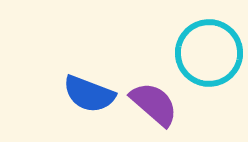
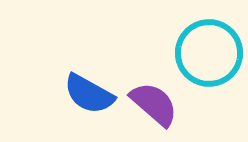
blue semicircle: rotated 8 degrees clockwise
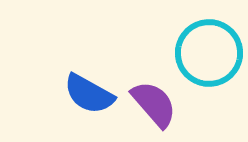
purple semicircle: rotated 8 degrees clockwise
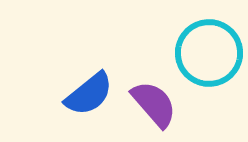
blue semicircle: rotated 68 degrees counterclockwise
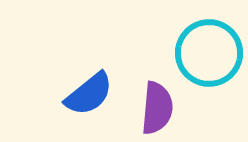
purple semicircle: moved 3 px right, 4 px down; rotated 46 degrees clockwise
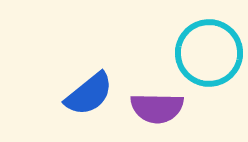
purple semicircle: rotated 86 degrees clockwise
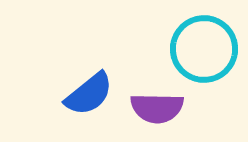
cyan circle: moved 5 px left, 4 px up
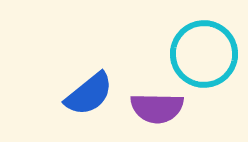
cyan circle: moved 5 px down
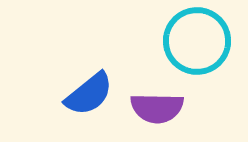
cyan circle: moved 7 px left, 13 px up
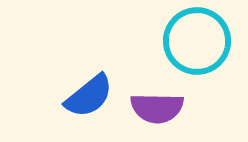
blue semicircle: moved 2 px down
